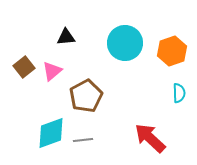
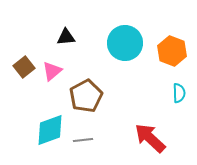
orange hexagon: rotated 20 degrees counterclockwise
cyan diamond: moved 1 px left, 3 px up
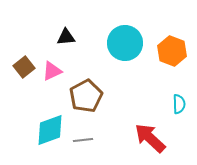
pink triangle: rotated 15 degrees clockwise
cyan semicircle: moved 11 px down
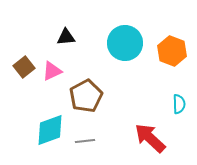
gray line: moved 2 px right, 1 px down
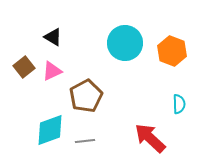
black triangle: moved 13 px left; rotated 36 degrees clockwise
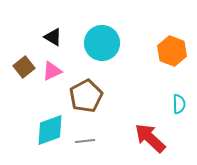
cyan circle: moved 23 px left
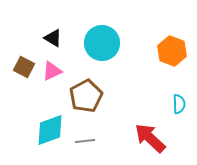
black triangle: moved 1 px down
brown square: rotated 25 degrees counterclockwise
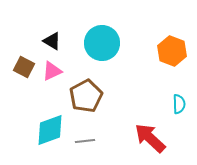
black triangle: moved 1 px left, 3 px down
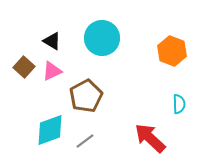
cyan circle: moved 5 px up
brown square: rotated 15 degrees clockwise
gray line: rotated 30 degrees counterclockwise
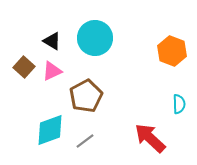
cyan circle: moved 7 px left
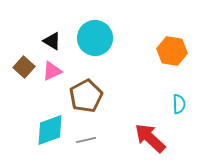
orange hexagon: rotated 12 degrees counterclockwise
gray line: moved 1 px right, 1 px up; rotated 24 degrees clockwise
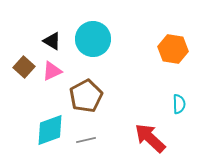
cyan circle: moved 2 px left, 1 px down
orange hexagon: moved 1 px right, 2 px up
